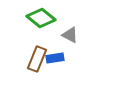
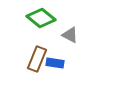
blue rectangle: moved 5 px down; rotated 18 degrees clockwise
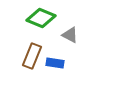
green diamond: rotated 16 degrees counterclockwise
brown rectangle: moved 5 px left, 3 px up
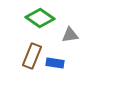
green diamond: moved 1 px left; rotated 12 degrees clockwise
gray triangle: rotated 36 degrees counterclockwise
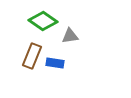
green diamond: moved 3 px right, 3 px down
gray triangle: moved 1 px down
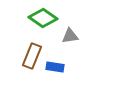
green diamond: moved 3 px up
blue rectangle: moved 4 px down
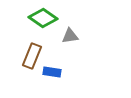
blue rectangle: moved 3 px left, 5 px down
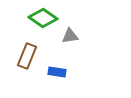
brown rectangle: moved 5 px left
blue rectangle: moved 5 px right
